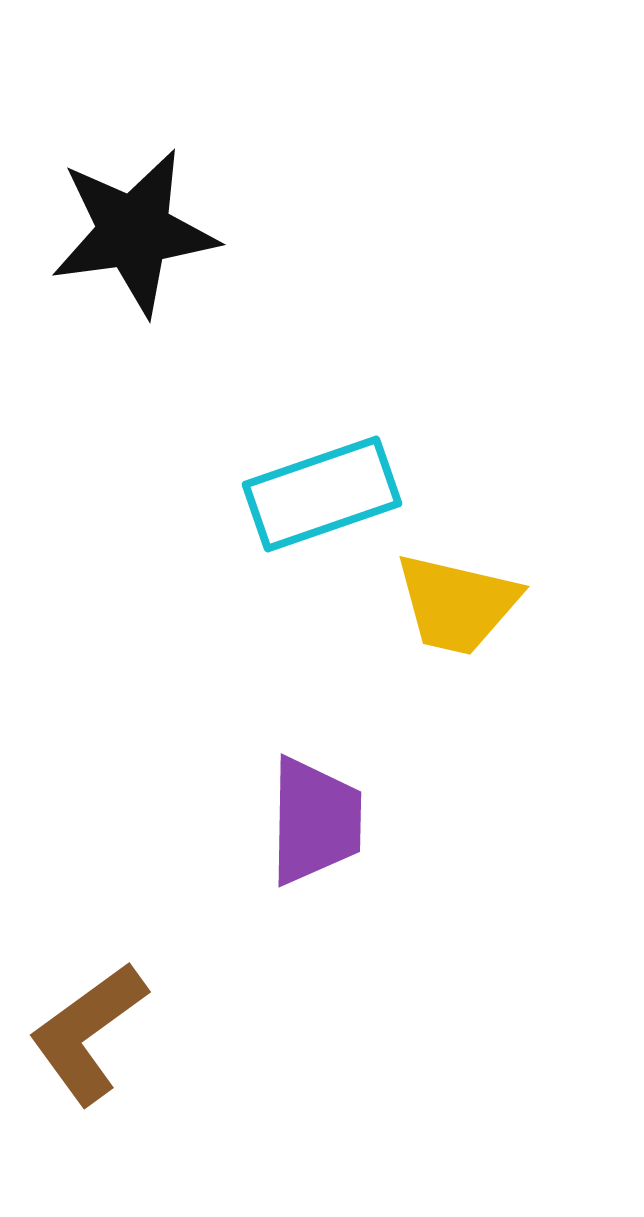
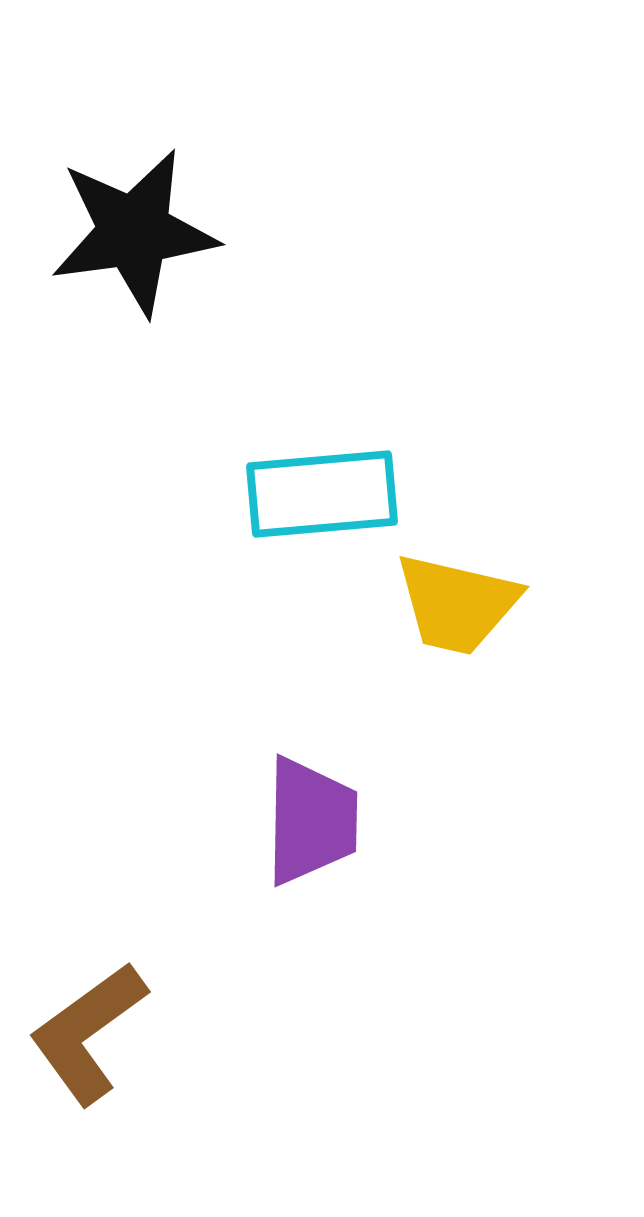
cyan rectangle: rotated 14 degrees clockwise
purple trapezoid: moved 4 px left
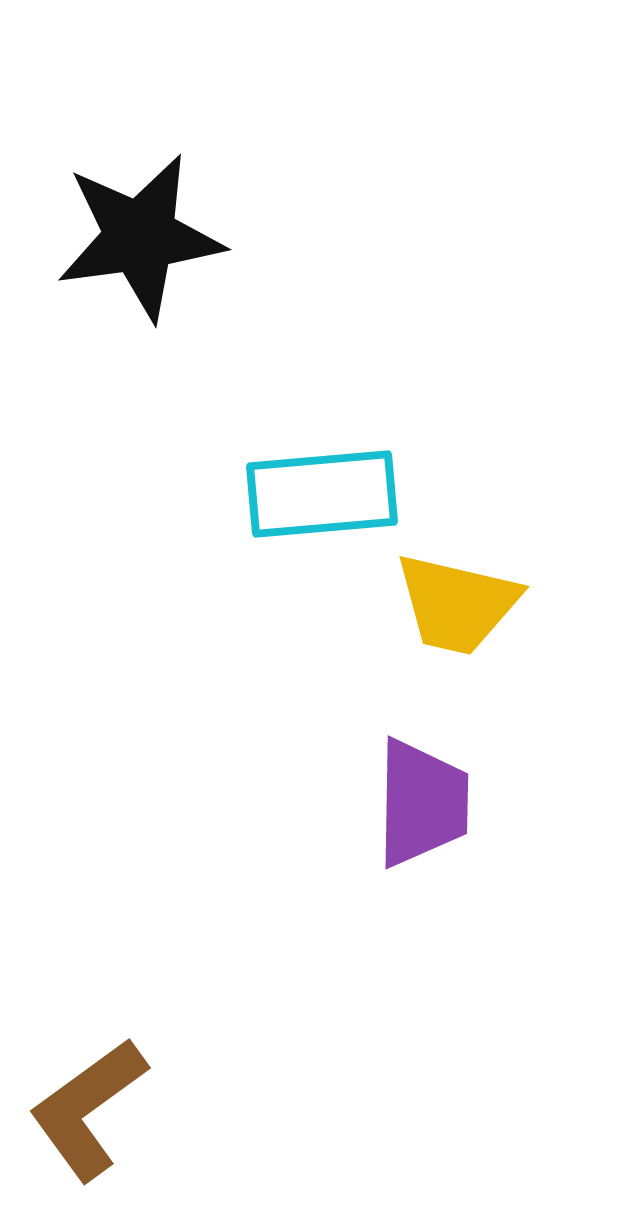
black star: moved 6 px right, 5 px down
purple trapezoid: moved 111 px right, 18 px up
brown L-shape: moved 76 px down
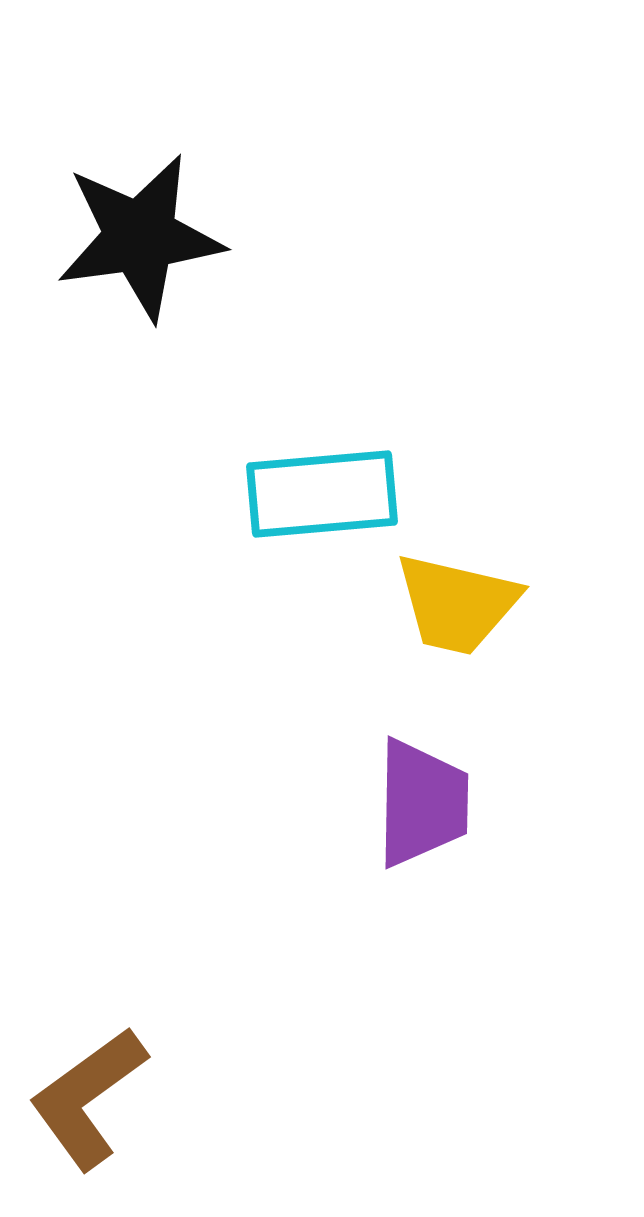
brown L-shape: moved 11 px up
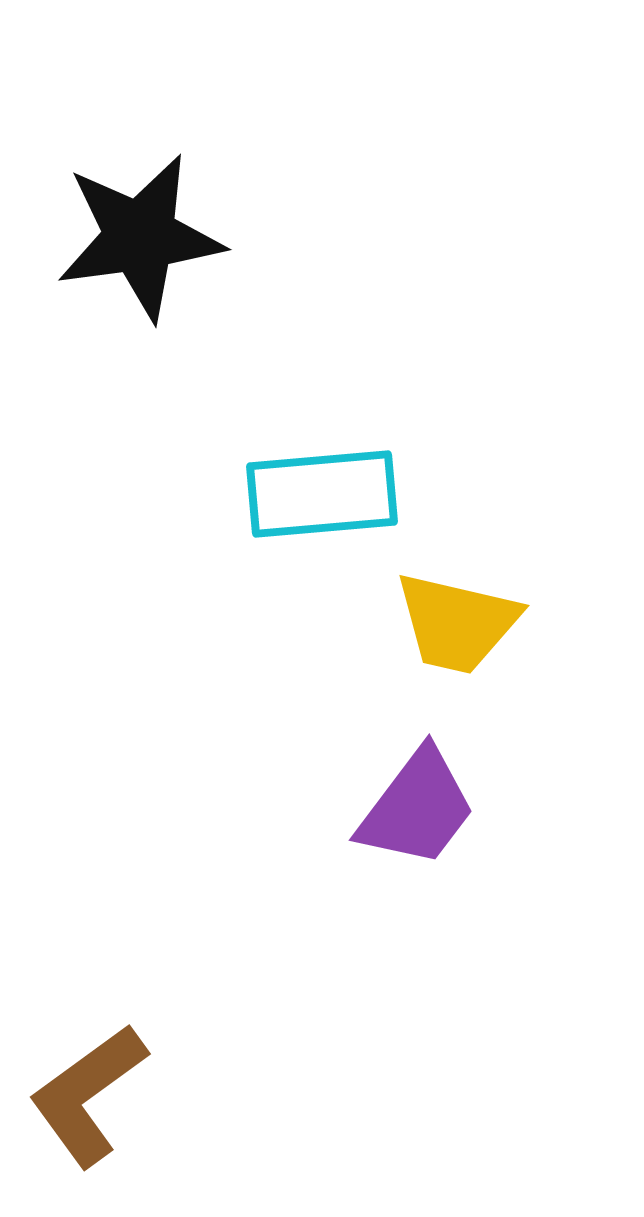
yellow trapezoid: moved 19 px down
purple trapezoid: moved 5 px left, 5 px down; rotated 36 degrees clockwise
brown L-shape: moved 3 px up
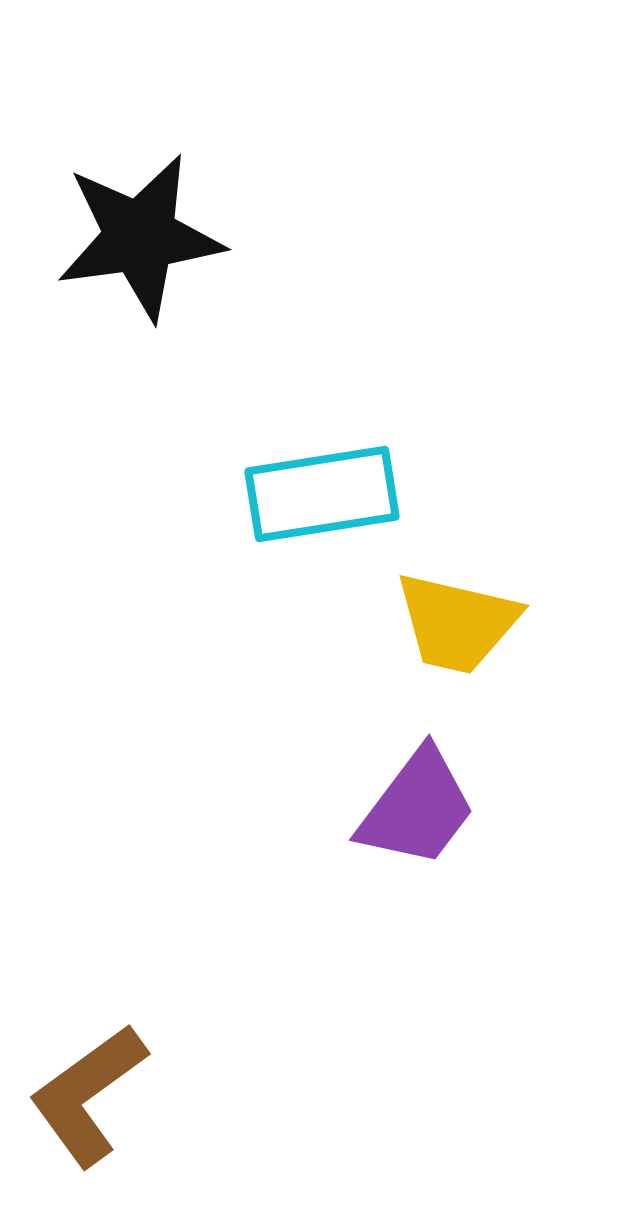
cyan rectangle: rotated 4 degrees counterclockwise
